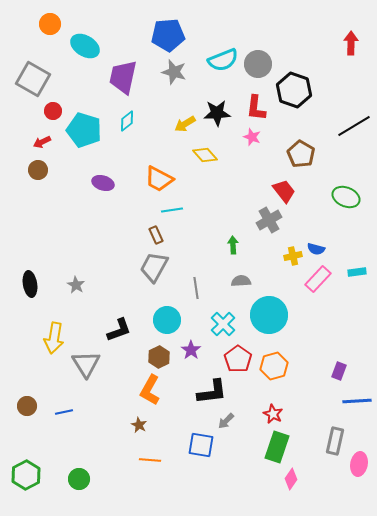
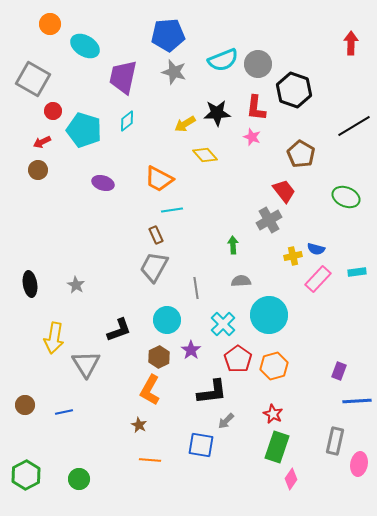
brown circle at (27, 406): moved 2 px left, 1 px up
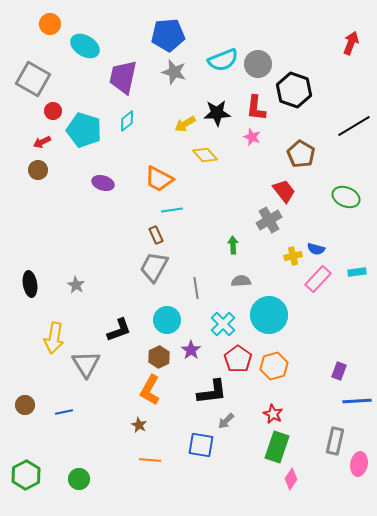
red arrow at (351, 43): rotated 20 degrees clockwise
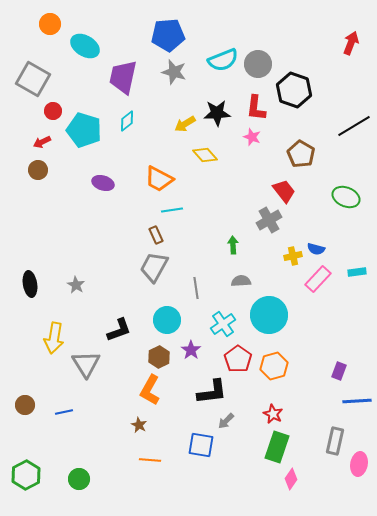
cyan cross at (223, 324): rotated 10 degrees clockwise
